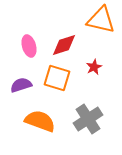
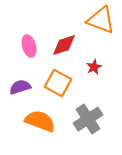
orange triangle: rotated 8 degrees clockwise
orange square: moved 1 px right, 5 px down; rotated 12 degrees clockwise
purple semicircle: moved 1 px left, 2 px down
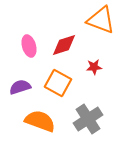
red star: rotated 21 degrees clockwise
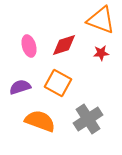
red star: moved 7 px right, 14 px up
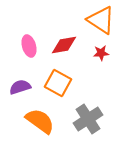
orange triangle: rotated 12 degrees clockwise
red diamond: rotated 8 degrees clockwise
orange semicircle: rotated 16 degrees clockwise
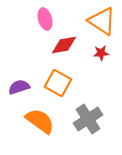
orange triangle: moved 1 px right, 1 px down
pink ellipse: moved 16 px right, 27 px up
purple semicircle: moved 1 px left
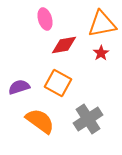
orange triangle: moved 3 px down; rotated 44 degrees counterclockwise
red star: rotated 28 degrees counterclockwise
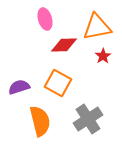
orange triangle: moved 5 px left, 3 px down
red diamond: rotated 8 degrees clockwise
red star: moved 2 px right, 3 px down
orange semicircle: rotated 40 degrees clockwise
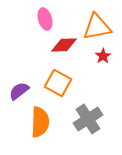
purple semicircle: moved 4 px down; rotated 20 degrees counterclockwise
orange semicircle: moved 1 px down; rotated 16 degrees clockwise
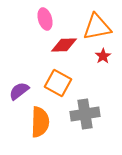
gray cross: moved 3 px left, 5 px up; rotated 24 degrees clockwise
